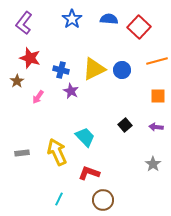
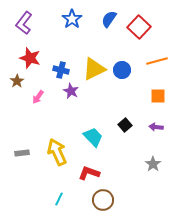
blue semicircle: rotated 60 degrees counterclockwise
cyan trapezoid: moved 8 px right
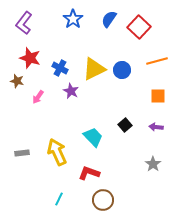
blue star: moved 1 px right
blue cross: moved 1 px left, 2 px up; rotated 14 degrees clockwise
brown star: rotated 24 degrees counterclockwise
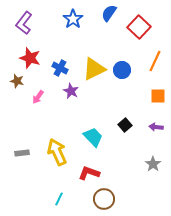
blue semicircle: moved 6 px up
orange line: moved 2 px left; rotated 50 degrees counterclockwise
brown circle: moved 1 px right, 1 px up
